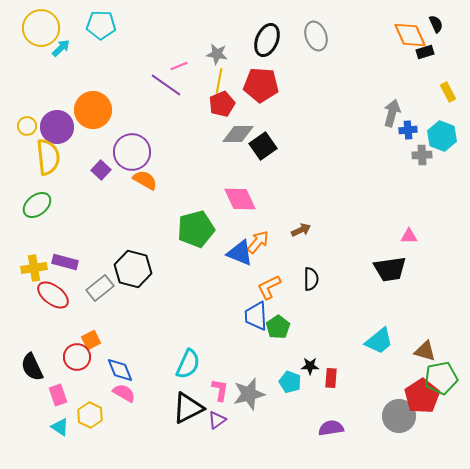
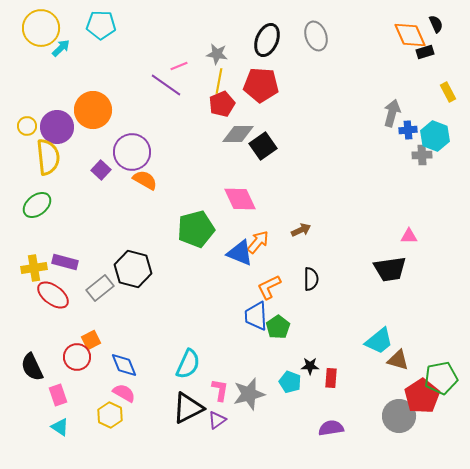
cyan hexagon at (442, 136): moved 7 px left
brown triangle at (425, 351): moved 27 px left, 9 px down
blue diamond at (120, 370): moved 4 px right, 5 px up
yellow hexagon at (90, 415): moved 20 px right
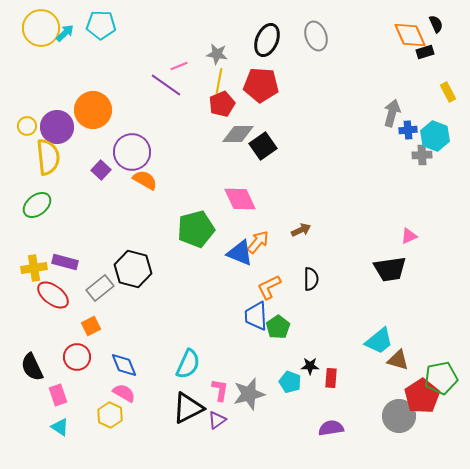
cyan arrow at (61, 48): moved 4 px right, 15 px up
pink triangle at (409, 236): rotated 24 degrees counterclockwise
orange square at (91, 340): moved 14 px up
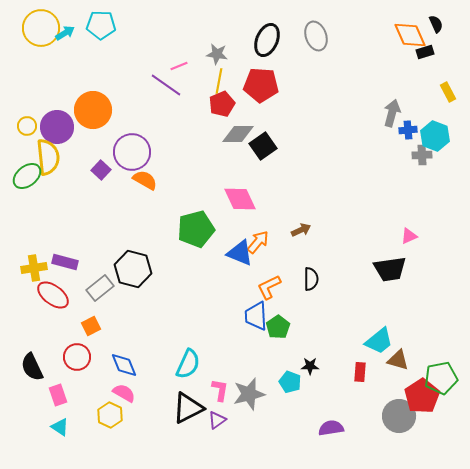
cyan arrow at (65, 33): rotated 12 degrees clockwise
green ellipse at (37, 205): moved 10 px left, 29 px up
red rectangle at (331, 378): moved 29 px right, 6 px up
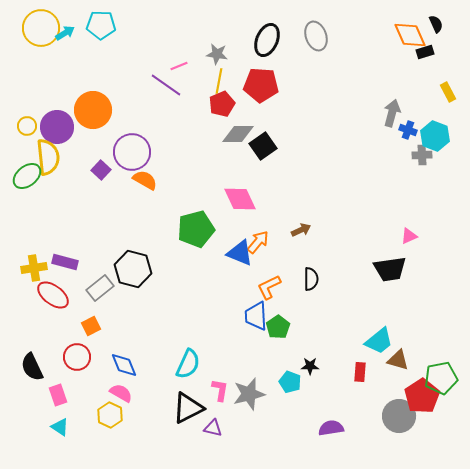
blue cross at (408, 130): rotated 24 degrees clockwise
pink semicircle at (124, 393): moved 3 px left
purple triangle at (217, 420): moved 4 px left, 8 px down; rotated 48 degrees clockwise
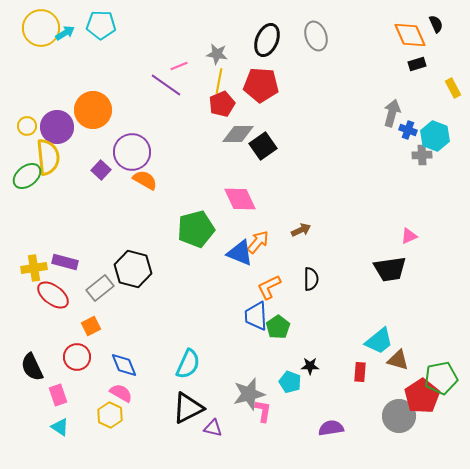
black rectangle at (425, 52): moved 8 px left, 12 px down
yellow rectangle at (448, 92): moved 5 px right, 4 px up
pink L-shape at (220, 390): moved 43 px right, 21 px down
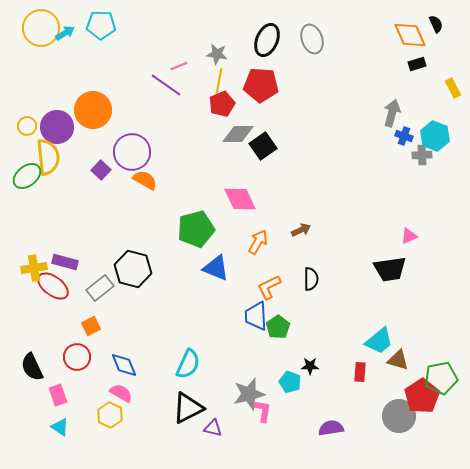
gray ellipse at (316, 36): moved 4 px left, 3 px down
blue cross at (408, 130): moved 4 px left, 6 px down
orange arrow at (258, 242): rotated 10 degrees counterclockwise
blue triangle at (240, 253): moved 24 px left, 15 px down
red ellipse at (53, 295): moved 9 px up
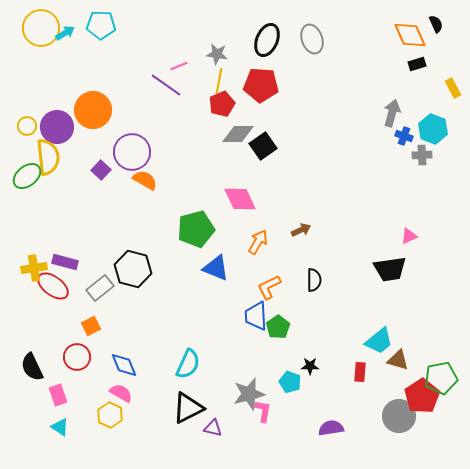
cyan hexagon at (435, 136): moved 2 px left, 7 px up
black semicircle at (311, 279): moved 3 px right, 1 px down
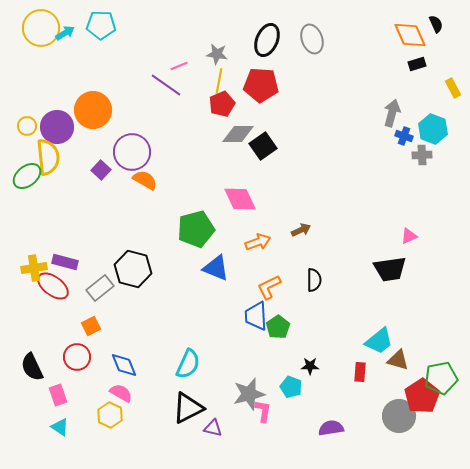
orange arrow at (258, 242): rotated 40 degrees clockwise
cyan pentagon at (290, 382): moved 1 px right, 5 px down
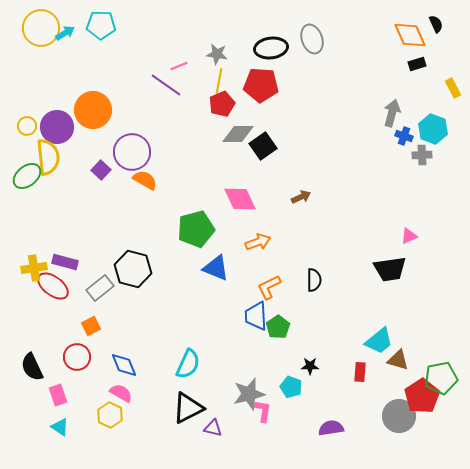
black ellipse at (267, 40): moved 4 px right, 8 px down; rotated 60 degrees clockwise
brown arrow at (301, 230): moved 33 px up
